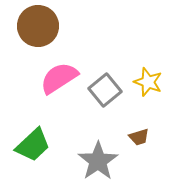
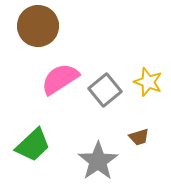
pink semicircle: moved 1 px right, 1 px down
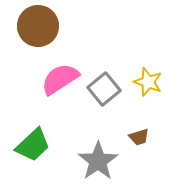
gray square: moved 1 px left, 1 px up
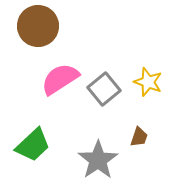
brown trapezoid: rotated 55 degrees counterclockwise
gray star: moved 1 px up
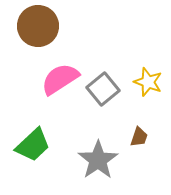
gray square: moved 1 px left
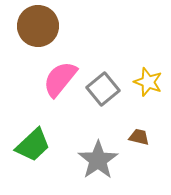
pink semicircle: rotated 18 degrees counterclockwise
brown trapezoid: rotated 95 degrees counterclockwise
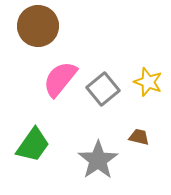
green trapezoid: rotated 12 degrees counterclockwise
